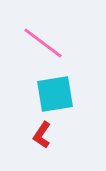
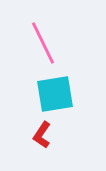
pink line: rotated 27 degrees clockwise
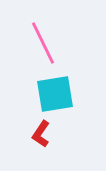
red L-shape: moved 1 px left, 1 px up
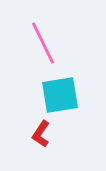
cyan square: moved 5 px right, 1 px down
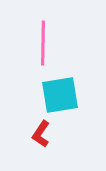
pink line: rotated 27 degrees clockwise
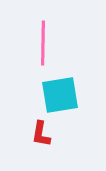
red L-shape: rotated 24 degrees counterclockwise
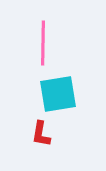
cyan square: moved 2 px left, 1 px up
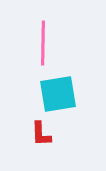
red L-shape: rotated 12 degrees counterclockwise
